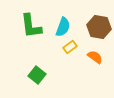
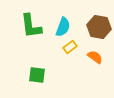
green square: rotated 30 degrees counterclockwise
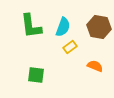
orange semicircle: moved 9 px down; rotated 14 degrees counterclockwise
green square: moved 1 px left
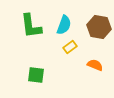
cyan semicircle: moved 1 px right, 2 px up
orange semicircle: moved 1 px up
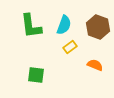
brown hexagon: moved 1 px left; rotated 10 degrees clockwise
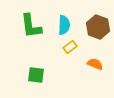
cyan semicircle: rotated 18 degrees counterclockwise
orange semicircle: moved 1 px up
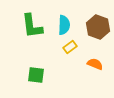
green L-shape: moved 1 px right
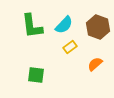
cyan semicircle: rotated 42 degrees clockwise
orange semicircle: rotated 63 degrees counterclockwise
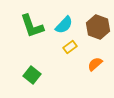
green L-shape: rotated 12 degrees counterclockwise
green square: moved 4 px left; rotated 30 degrees clockwise
